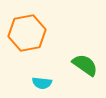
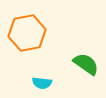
green semicircle: moved 1 px right, 1 px up
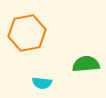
green semicircle: rotated 40 degrees counterclockwise
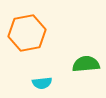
cyan semicircle: rotated 12 degrees counterclockwise
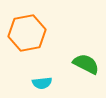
green semicircle: rotated 32 degrees clockwise
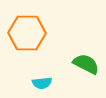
orange hexagon: rotated 12 degrees clockwise
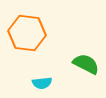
orange hexagon: rotated 6 degrees clockwise
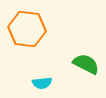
orange hexagon: moved 4 px up
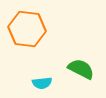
green semicircle: moved 5 px left, 5 px down
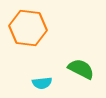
orange hexagon: moved 1 px right, 1 px up
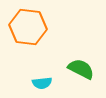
orange hexagon: moved 1 px up
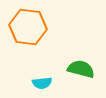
green semicircle: rotated 12 degrees counterclockwise
